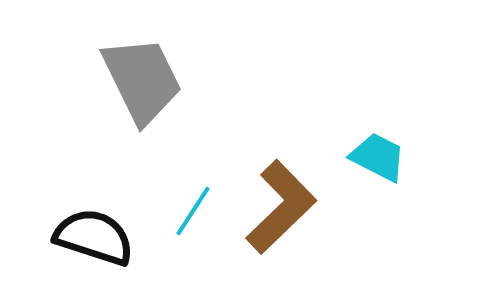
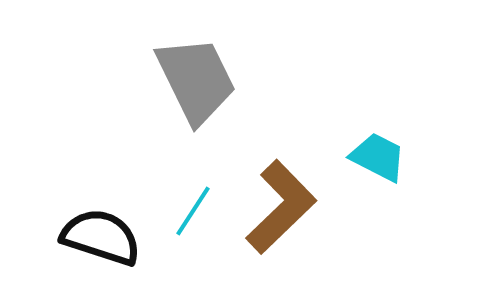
gray trapezoid: moved 54 px right
black semicircle: moved 7 px right
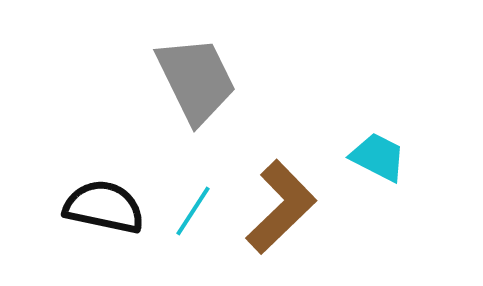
black semicircle: moved 3 px right, 30 px up; rotated 6 degrees counterclockwise
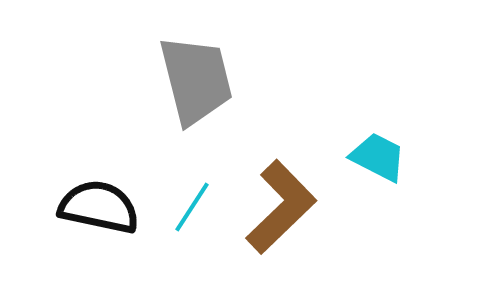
gray trapezoid: rotated 12 degrees clockwise
black semicircle: moved 5 px left
cyan line: moved 1 px left, 4 px up
